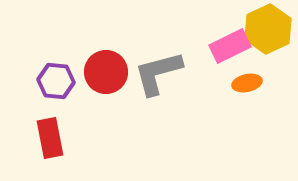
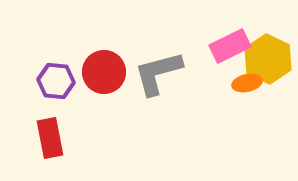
yellow hexagon: moved 30 px down; rotated 9 degrees counterclockwise
red circle: moved 2 px left
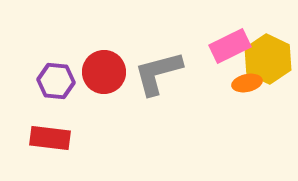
red rectangle: rotated 72 degrees counterclockwise
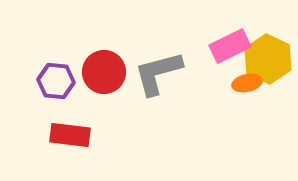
red rectangle: moved 20 px right, 3 px up
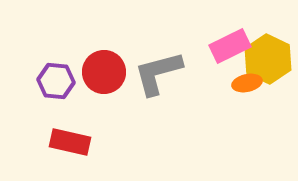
red rectangle: moved 7 px down; rotated 6 degrees clockwise
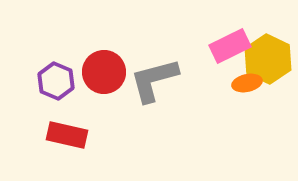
gray L-shape: moved 4 px left, 7 px down
purple hexagon: rotated 18 degrees clockwise
red rectangle: moved 3 px left, 7 px up
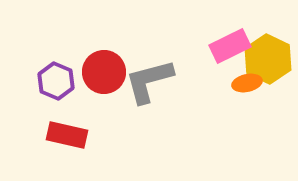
gray L-shape: moved 5 px left, 1 px down
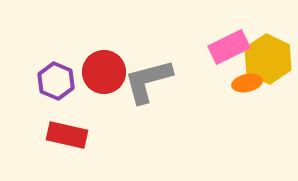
pink rectangle: moved 1 px left, 1 px down
gray L-shape: moved 1 px left
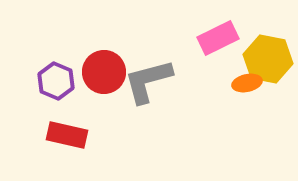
pink rectangle: moved 11 px left, 9 px up
yellow hexagon: rotated 15 degrees counterclockwise
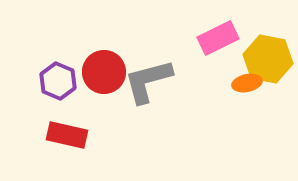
purple hexagon: moved 2 px right
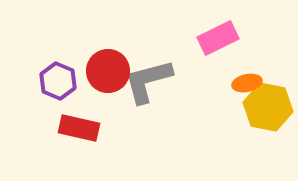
yellow hexagon: moved 48 px down
red circle: moved 4 px right, 1 px up
red rectangle: moved 12 px right, 7 px up
